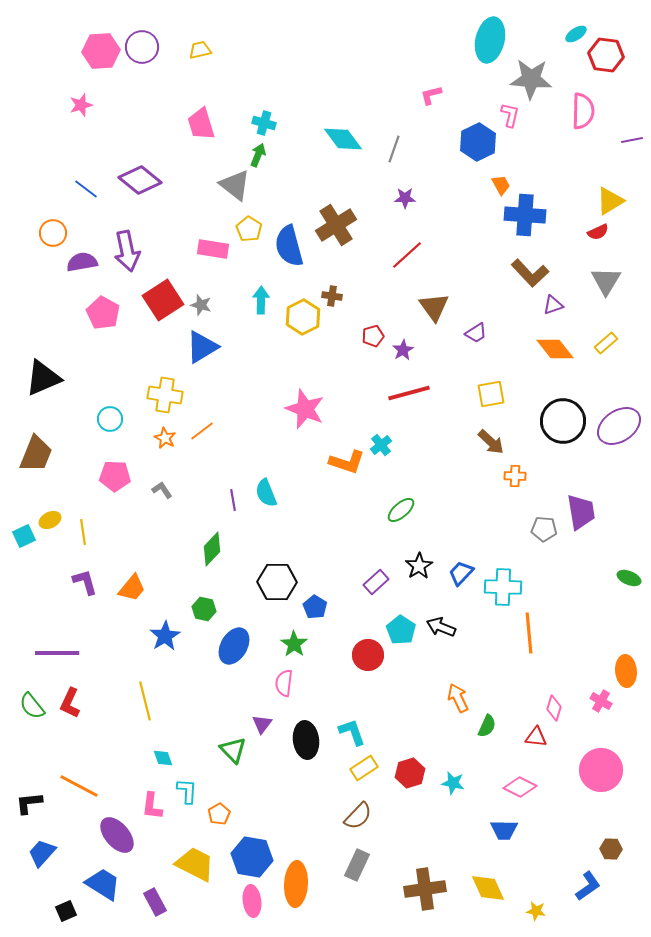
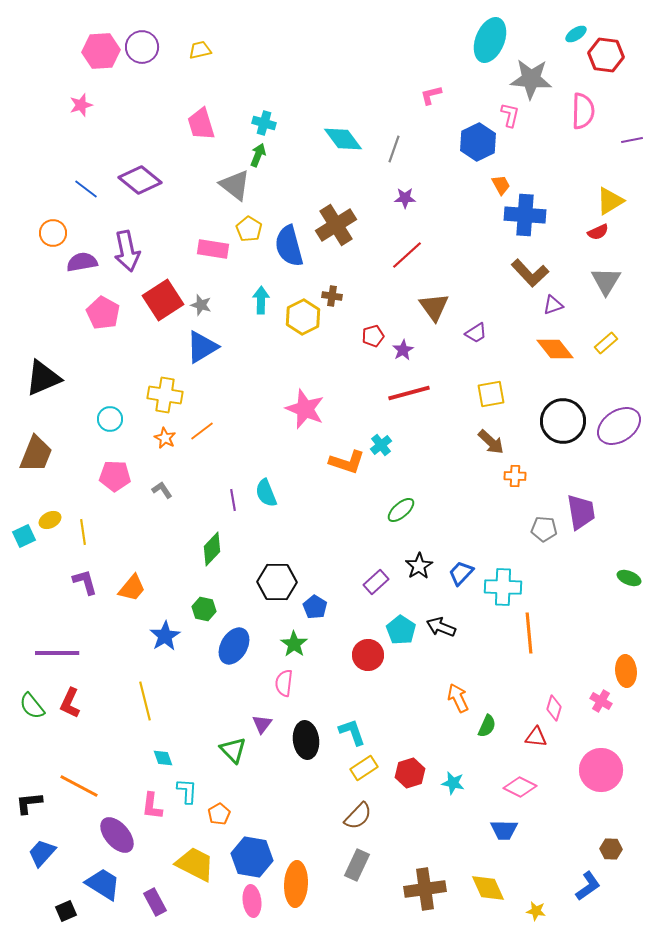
cyan ellipse at (490, 40): rotated 9 degrees clockwise
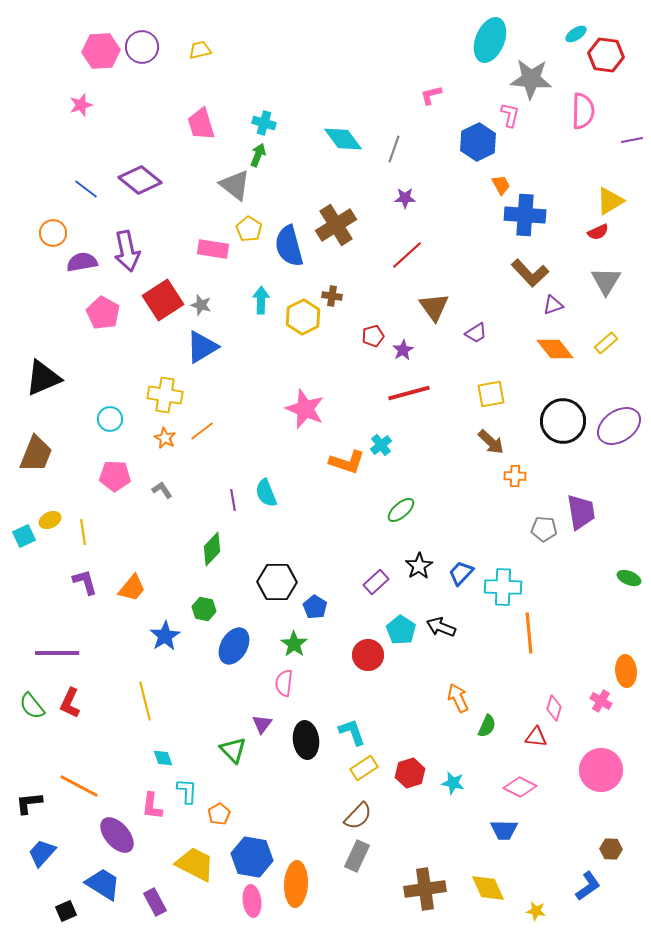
gray rectangle at (357, 865): moved 9 px up
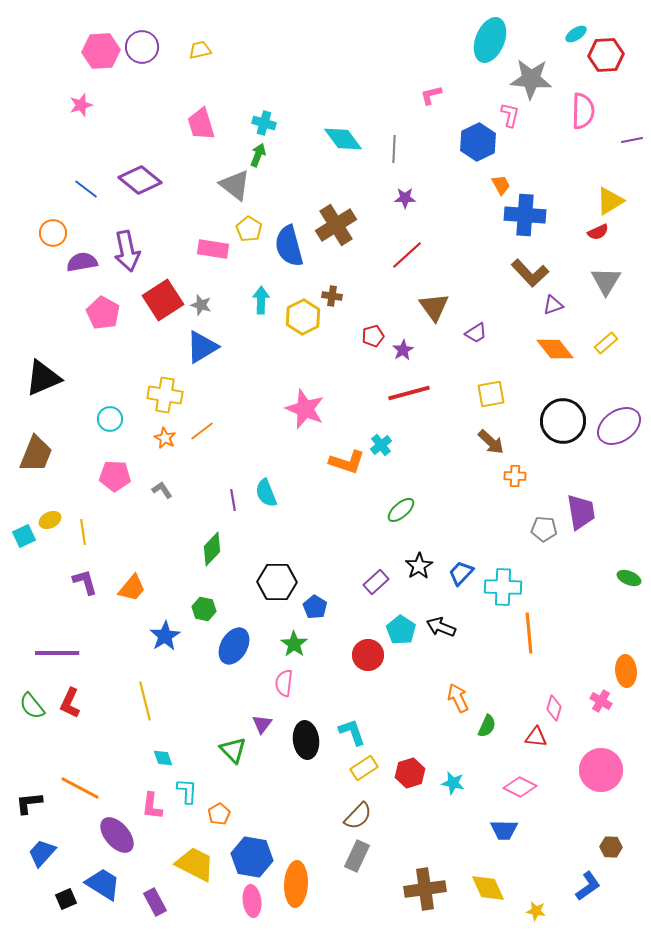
red hexagon at (606, 55): rotated 12 degrees counterclockwise
gray line at (394, 149): rotated 16 degrees counterclockwise
orange line at (79, 786): moved 1 px right, 2 px down
brown hexagon at (611, 849): moved 2 px up
black square at (66, 911): moved 12 px up
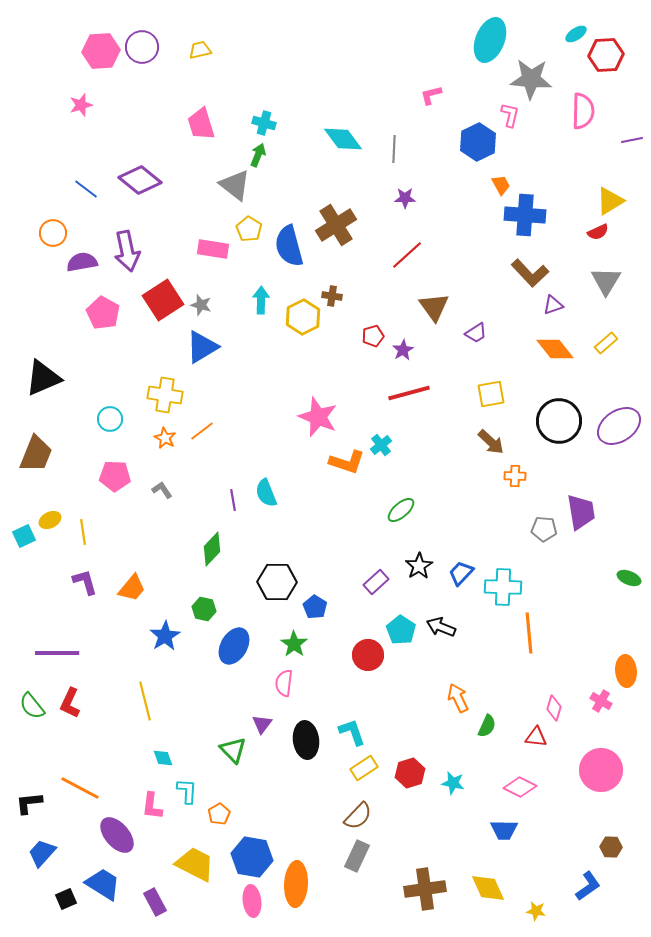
pink star at (305, 409): moved 13 px right, 8 px down
black circle at (563, 421): moved 4 px left
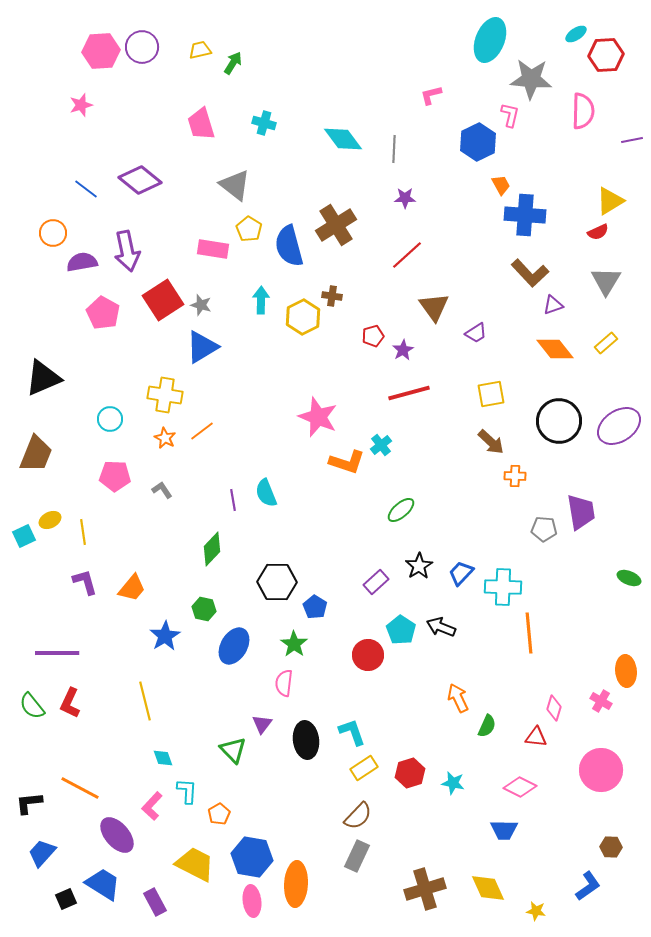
green arrow at (258, 155): moved 25 px left, 92 px up; rotated 10 degrees clockwise
pink L-shape at (152, 806): rotated 36 degrees clockwise
brown cross at (425, 889): rotated 9 degrees counterclockwise
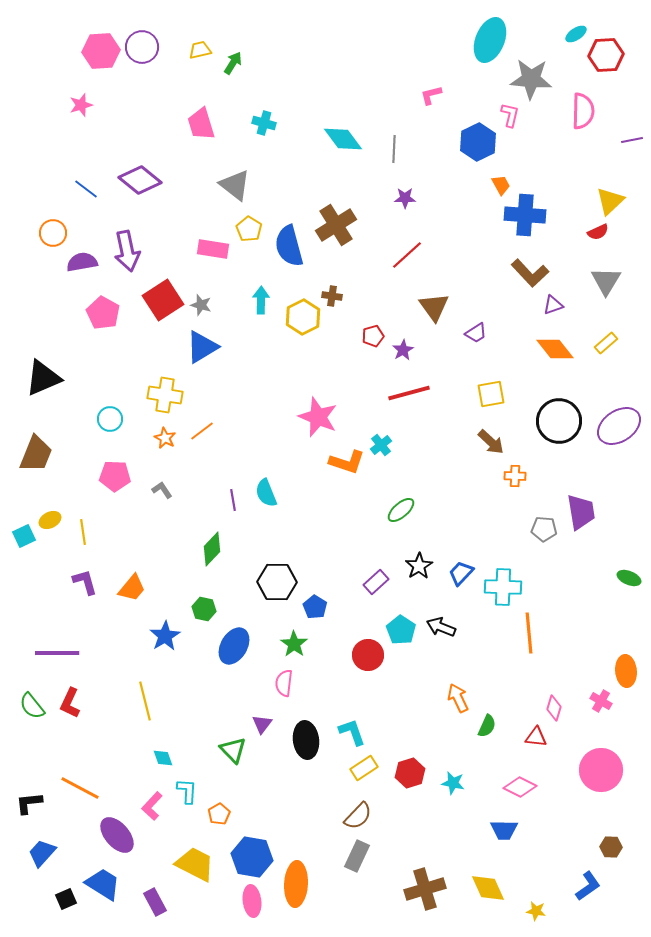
yellow triangle at (610, 201): rotated 12 degrees counterclockwise
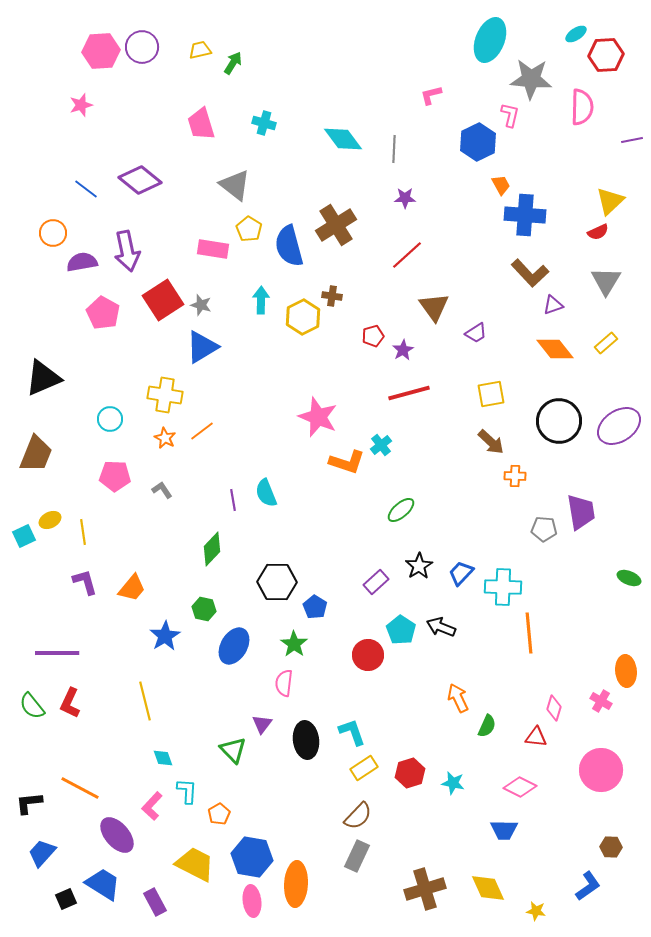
pink semicircle at (583, 111): moved 1 px left, 4 px up
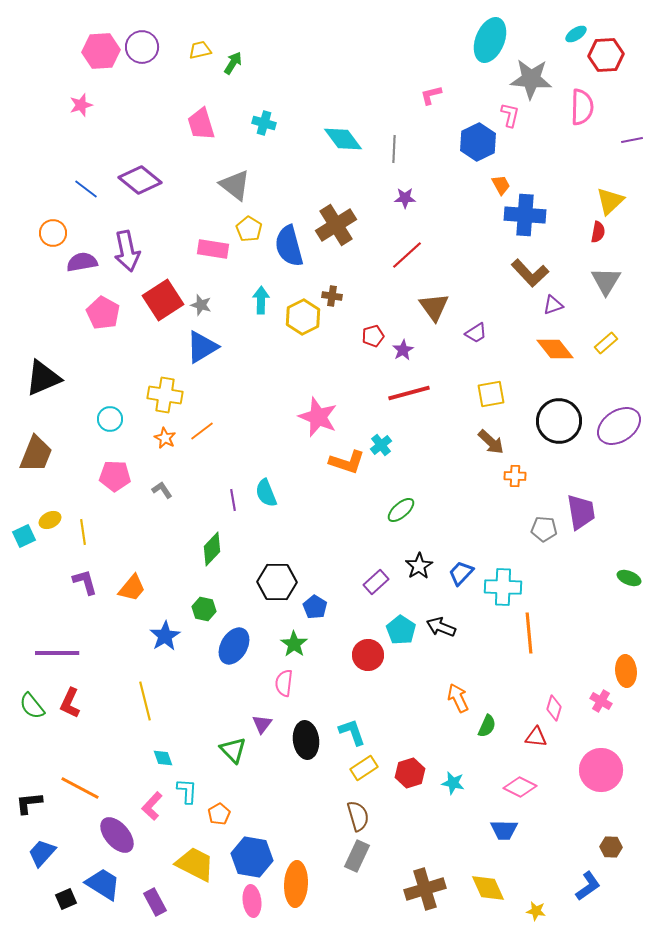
red semicircle at (598, 232): rotated 55 degrees counterclockwise
brown semicircle at (358, 816): rotated 60 degrees counterclockwise
